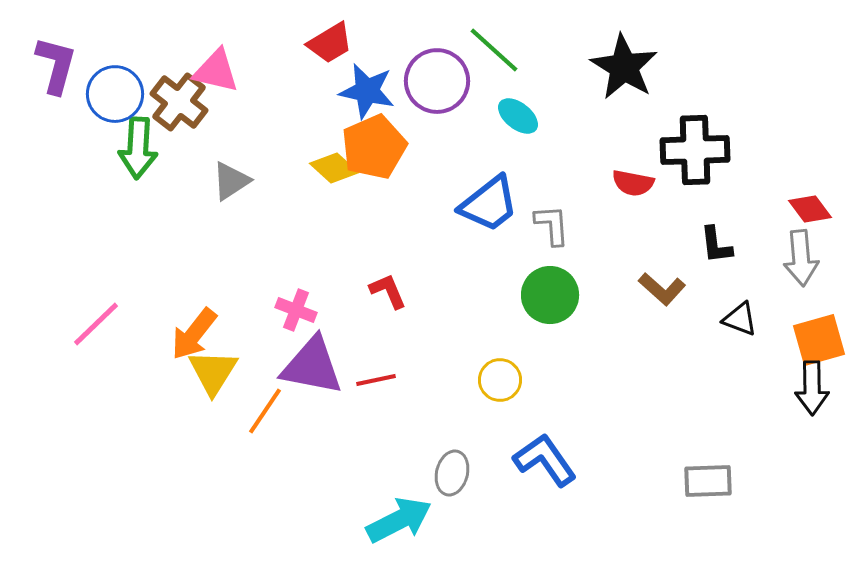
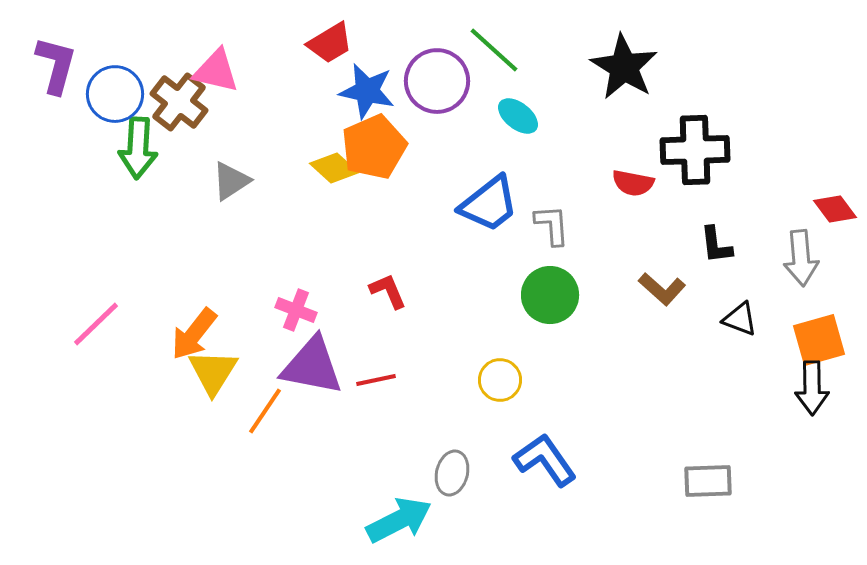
red diamond: moved 25 px right
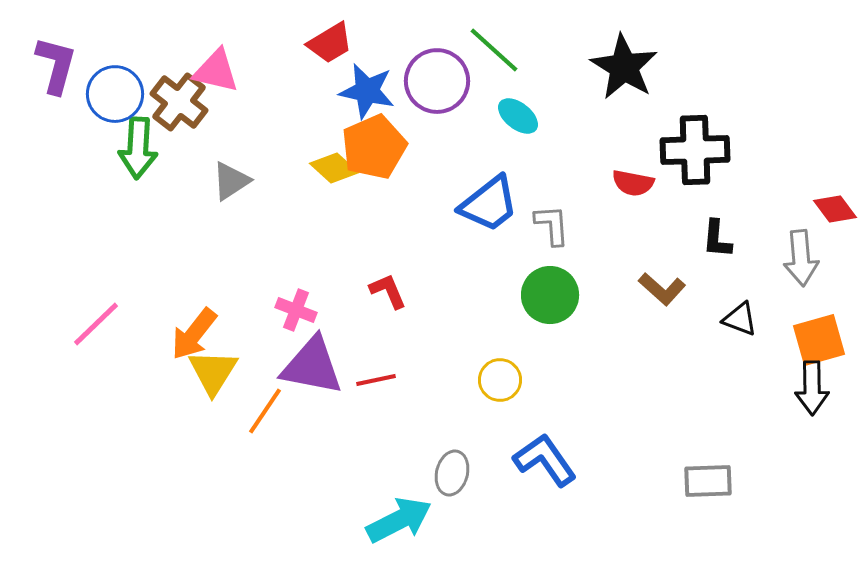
black L-shape: moved 1 px right, 6 px up; rotated 12 degrees clockwise
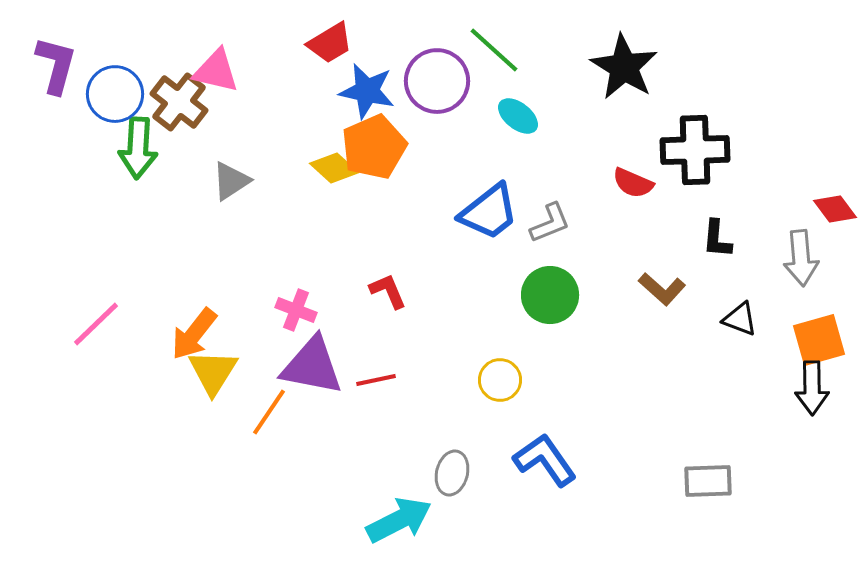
red semicircle: rotated 12 degrees clockwise
blue trapezoid: moved 8 px down
gray L-shape: moved 2 px left, 2 px up; rotated 72 degrees clockwise
orange line: moved 4 px right, 1 px down
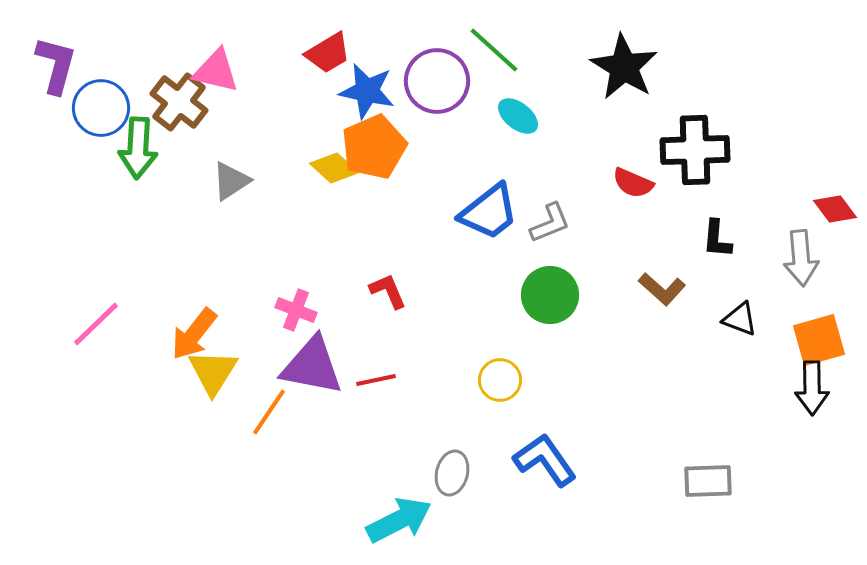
red trapezoid: moved 2 px left, 10 px down
blue circle: moved 14 px left, 14 px down
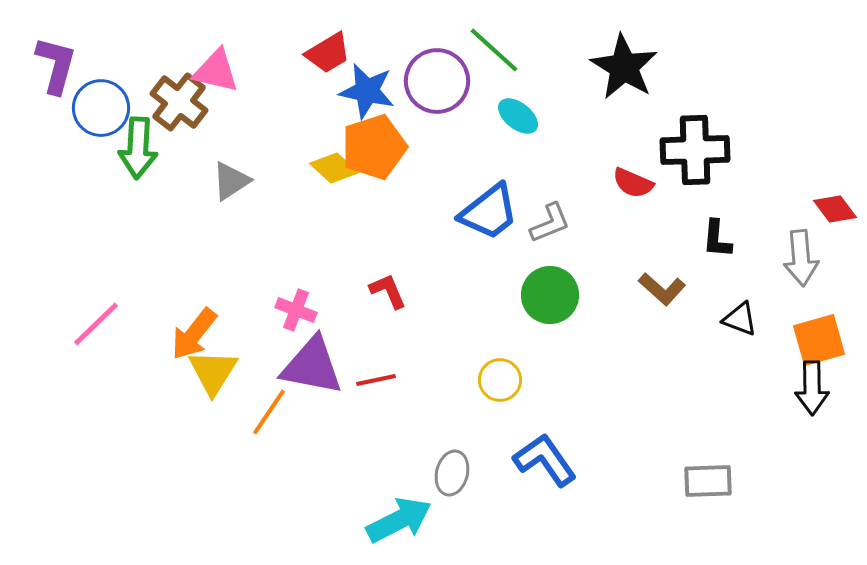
orange pentagon: rotated 6 degrees clockwise
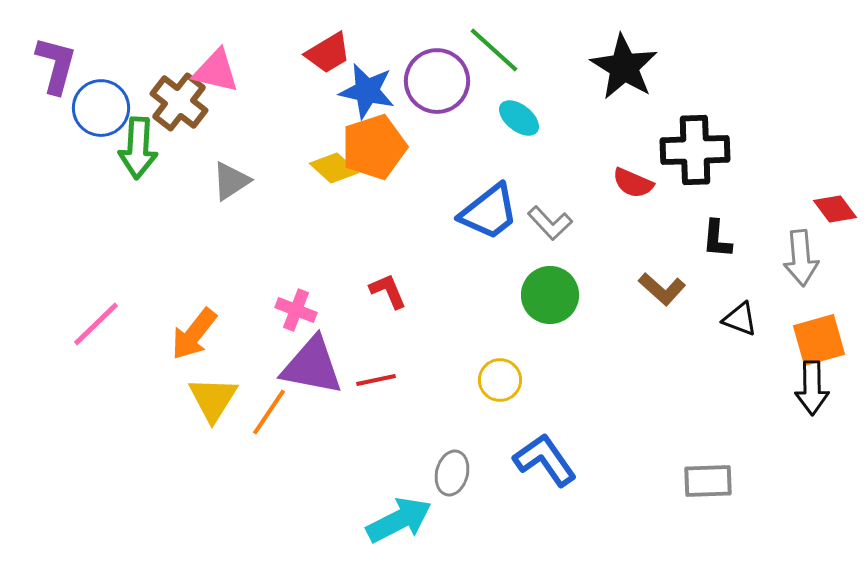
cyan ellipse: moved 1 px right, 2 px down
gray L-shape: rotated 69 degrees clockwise
yellow triangle: moved 27 px down
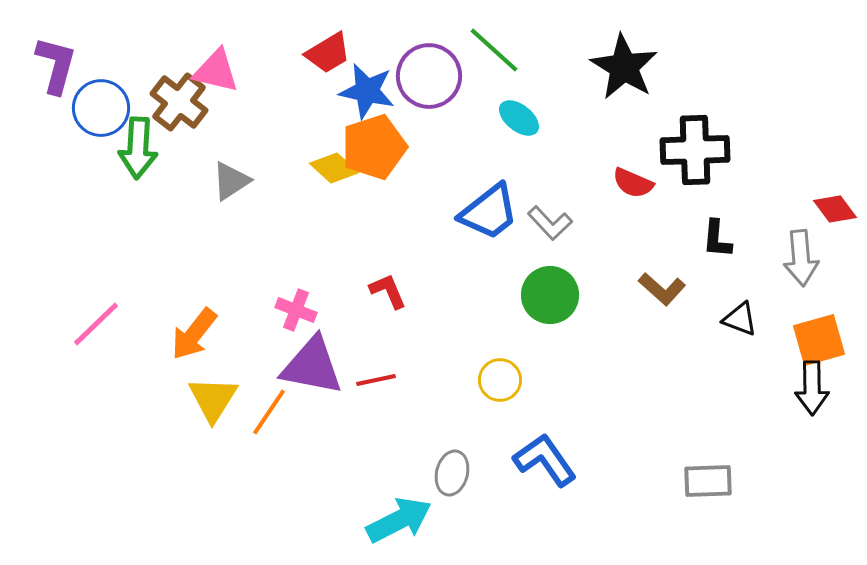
purple circle: moved 8 px left, 5 px up
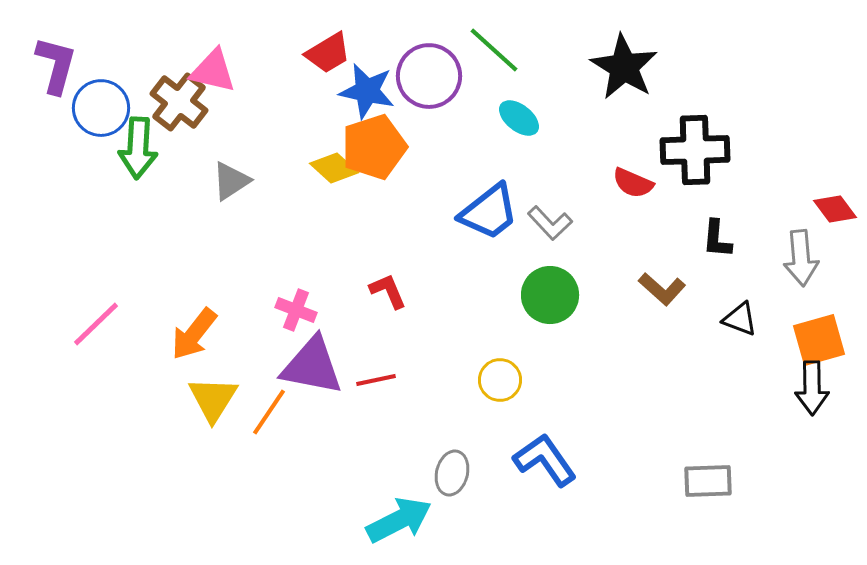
pink triangle: moved 3 px left
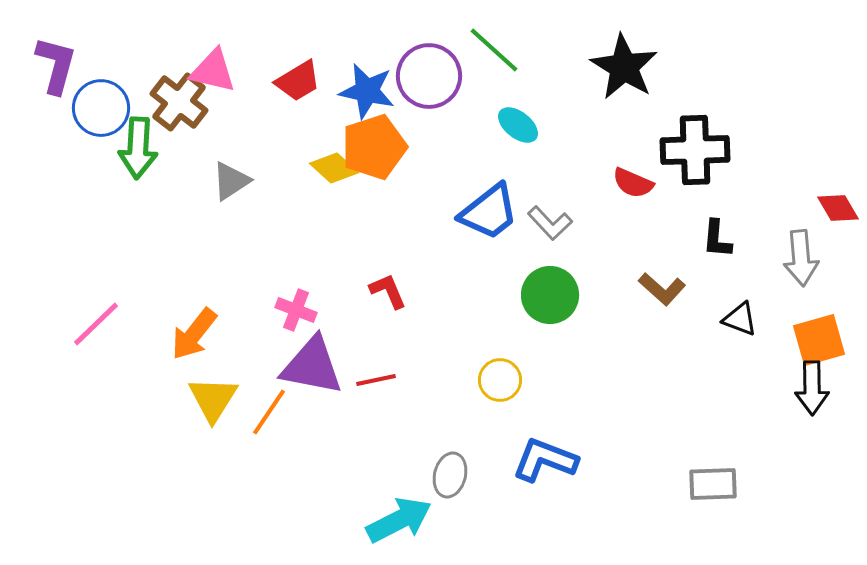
red trapezoid: moved 30 px left, 28 px down
cyan ellipse: moved 1 px left, 7 px down
red diamond: moved 3 px right, 1 px up; rotated 6 degrees clockwise
blue L-shape: rotated 34 degrees counterclockwise
gray ellipse: moved 2 px left, 2 px down
gray rectangle: moved 5 px right, 3 px down
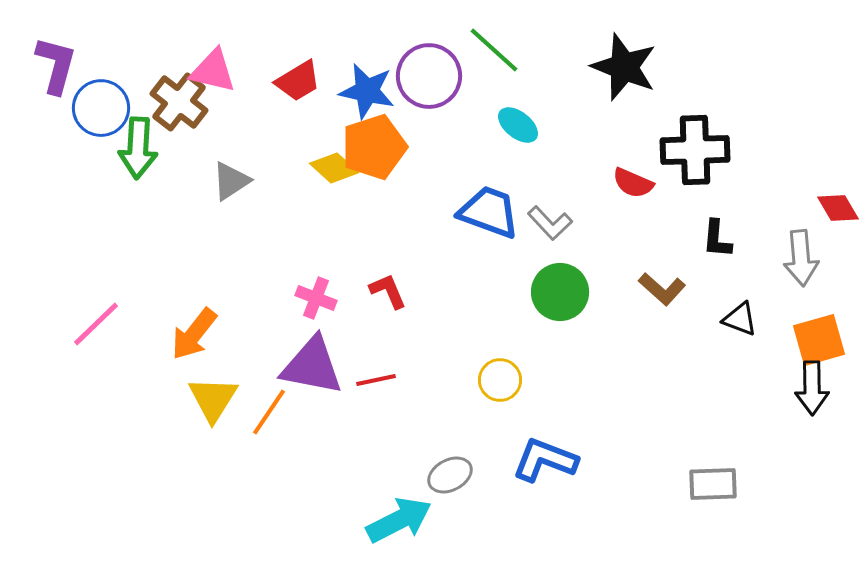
black star: rotated 10 degrees counterclockwise
blue trapezoid: rotated 122 degrees counterclockwise
green circle: moved 10 px right, 3 px up
pink cross: moved 20 px right, 12 px up
gray ellipse: rotated 48 degrees clockwise
